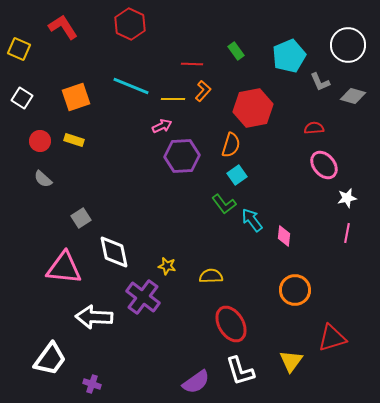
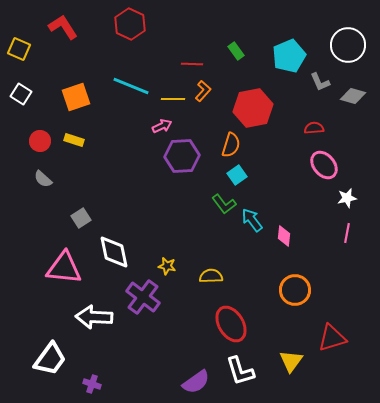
white square at (22, 98): moved 1 px left, 4 px up
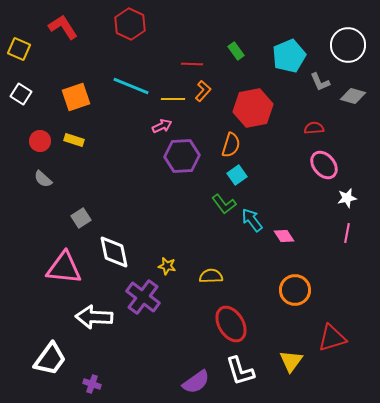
pink diamond at (284, 236): rotated 40 degrees counterclockwise
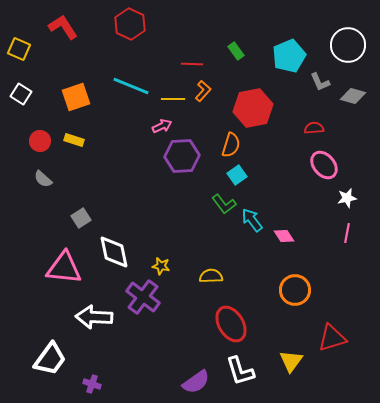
yellow star at (167, 266): moved 6 px left
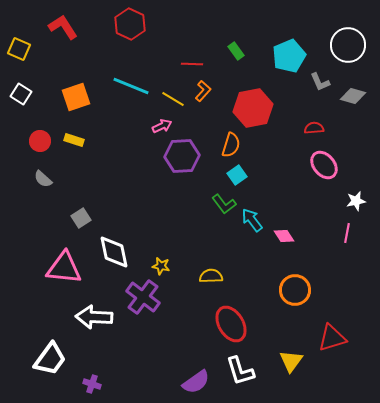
yellow line at (173, 99): rotated 30 degrees clockwise
white star at (347, 198): moved 9 px right, 3 px down
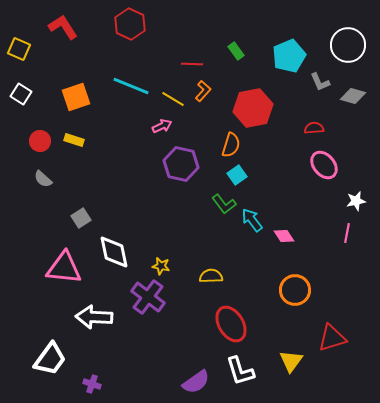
purple hexagon at (182, 156): moved 1 px left, 8 px down; rotated 16 degrees clockwise
purple cross at (143, 297): moved 5 px right
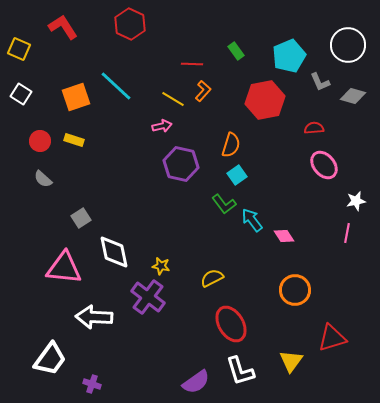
cyan line at (131, 86): moved 15 px left; rotated 21 degrees clockwise
red hexagon at (253, 108): moved 12 px right, 8 px up
pink arrow at (162, 126): rotated 12 degrees clockwise
yellow semicircle at (211, 276): moved 1 px right, 2 px down; rotated 25 degrees counterclockwise
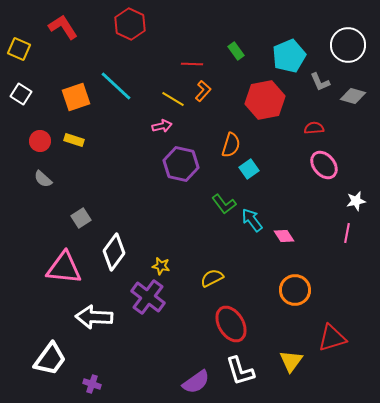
cyan square at (237, 175): moved 12 px right, 6 px up
white diamond at (114, 252): rotated 48 degrees clockwise
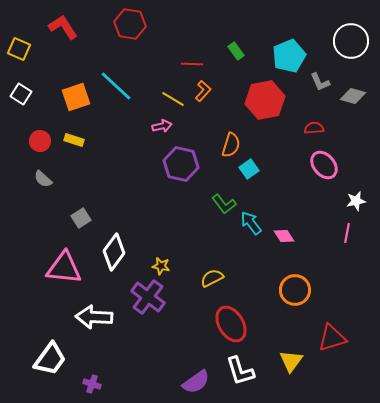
red hexagon at (130, 24): rotated 16 degrees counterclockwise
white circle at (348, 45): moved 3 px right, 4 px up
cyan arrow at (252, 220): moved 1 px left, 3 px down
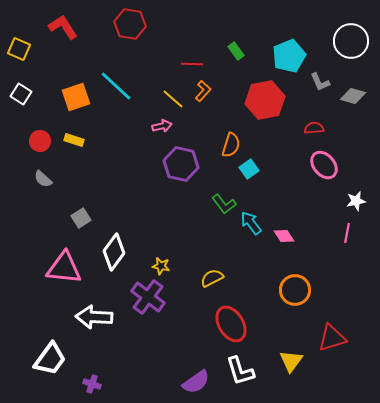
yellow line at (173, 99): rotated 10 degrees clockwise
